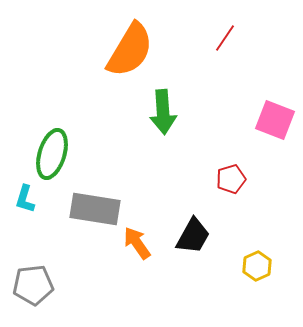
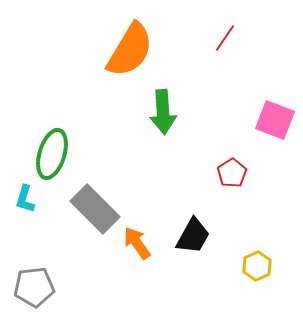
red pentagon: moved 1 px right, 6 px up; rotated 16 degrees counterclockwise
gray rectangle: rotated 36 degrees clockwise
gray pentagon: moved 1 px right, 2 px down
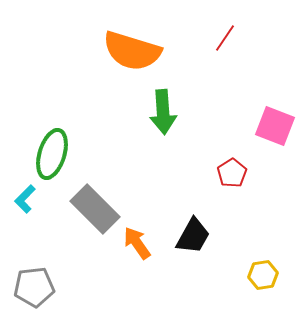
orange semicircle: moved 2 px right, 1 px down; rotated 76 degrees clockwise
pink square: moved 6 px down
cyan L-shape: rotated 28 degrees clockwise
yellow hexagon: moved 6 px right, 9 px down; rotated 16 degrees clockwise
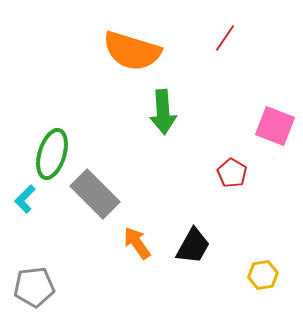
red pentagon: rotated 8 degrees counterclockwise
gray rectangle: moved 15 px up
black trapezoid: moved 10 px down
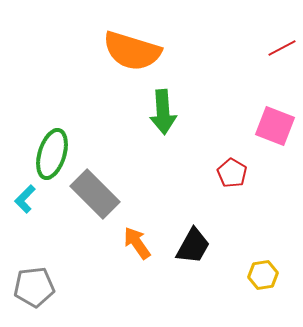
red line: moved 57 px right, 10 px down; rotated 28 degrees clockwise
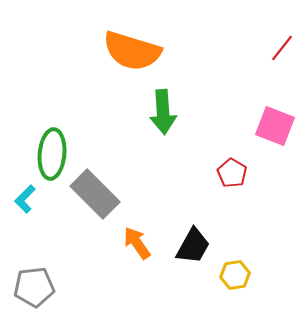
red line: rotated 24 degrees counterclockwise
green ellipse: rotated 12 degrees counterclockwise
yellow hexagon: moved 28 px left
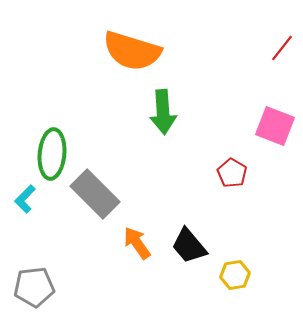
black trapezoid: moved 4 px left; rotated 111 degrees clockwise
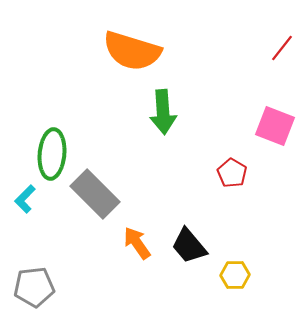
yellow hexagon: rotated 8 degrees clockwise
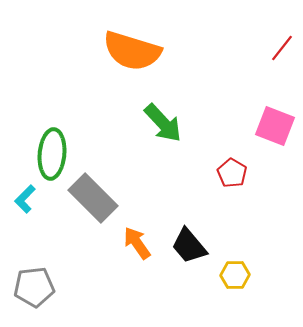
green arrow: moved 11 px down; rotated 39 degrees counterclockwise
gray rectangle: moved 2 px left, 4 px down
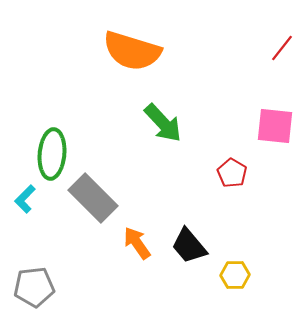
pink square: rotated 15 degrees counterclockwise
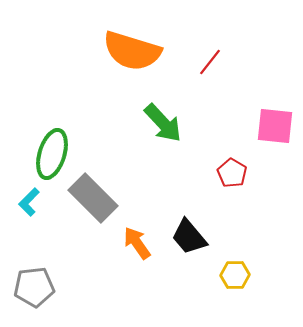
red line: moved 72 px left, 14 px down
green ellipse: rotated 12 degrees clockwise
cyan L-shape: moved 4 px right, 3 px down
black trapezoid: moved 9 px up
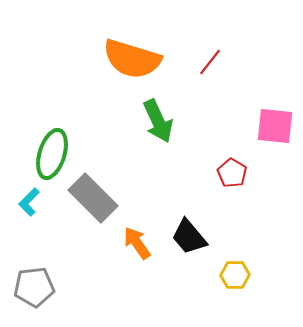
orange semicircle: moved 8 px down
green arrow: moved 5 px left, 2 px up; rotated 18 degrees clockwise
